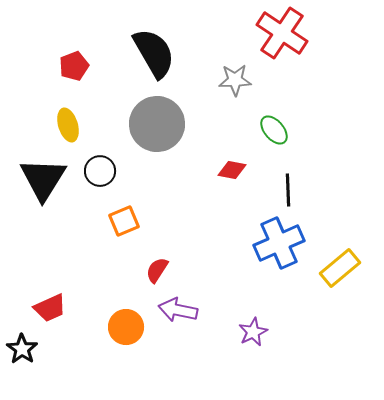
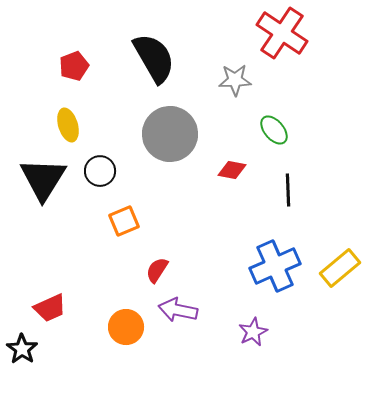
black semicircle: moved 5 px down
gray circle: moved 13 px right, 10 px down
blue cross: moved 4 px left, 23 px down
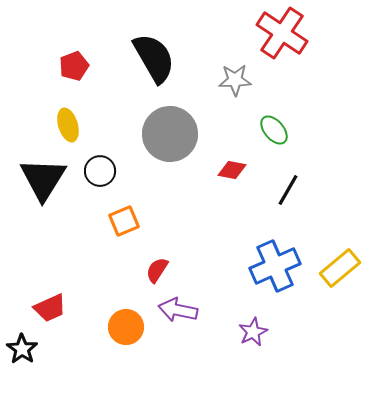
black line: rotated 32 degrees clockwise
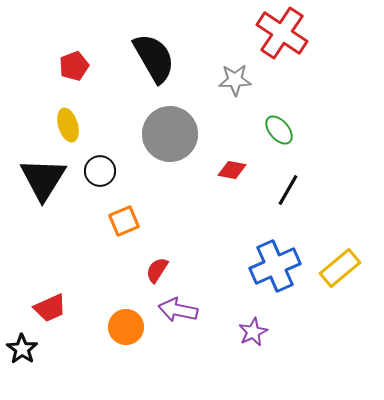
green ellipse: moved 5 px right
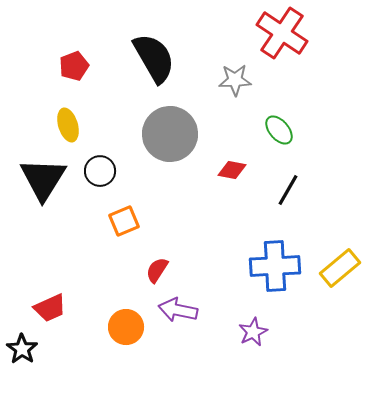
blue cross: rotated 21 degrees clockwise
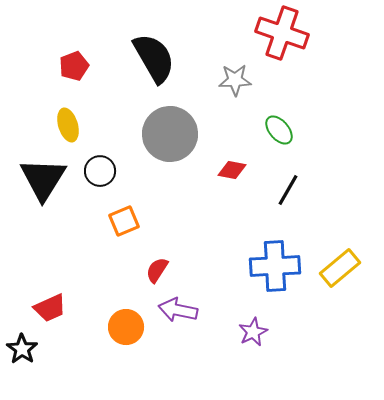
red cross: rotated 15 degrees counterclockwise
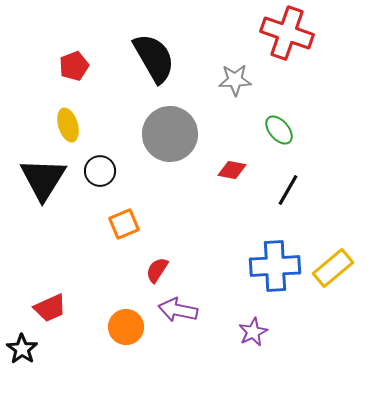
red cross: moved 5 px right
orange square: moved 3 px down
yellow rectangle: moved 7 px left
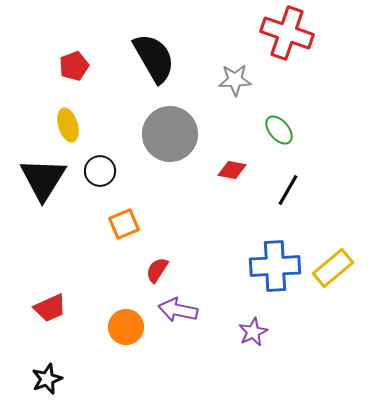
black star: moved 25 px right, 30 px down; rotated 16 degrees clockwise
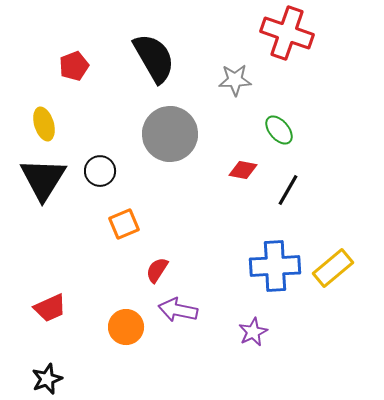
yellow ellipse: moved 24 px left, 1 px up
red diamond: moved 11 px right
